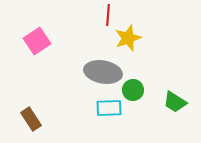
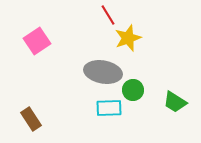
red line: rotated 35 degrees counterclockwise
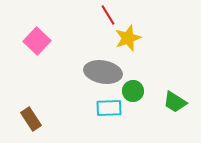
pink square: rotated 12 degrees counterclockwise
green circle: moved 1 px down
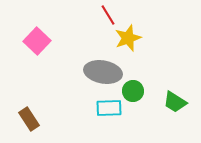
brown rectangle: moved 2 px left
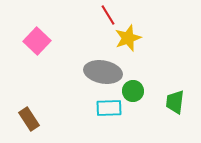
green trapezoid: rotated 65 degrees clockwise
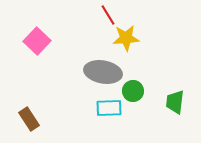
yellow star: moved 2 px left; rotated 16 degrees clockwise
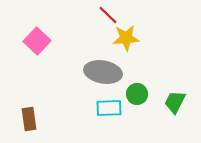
red line: rotated 15 degrees counterclockwise
green circle: moved 4 px right, 3 px down
green trapezoid: rotated 20 degrees clockwise
brown rectangle: rotated 25 degrees clockwise
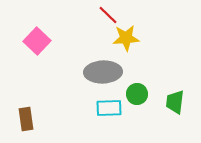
gray ellipse: rotated 12 degrees counterclockwise
green trapezoid: rotated 20 degrees counterclockwise
brown rectangle: moved 3 px left
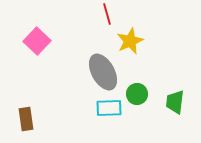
red line: moved 1 px left, 1 px up; rotated 30 degrees clockwise
yellow star: moved 4 px right, 3 px down; rotated 20 degrees counterclockwise
gray ellipse: rotated 63 degrees clockwise
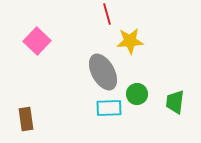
yellow star: rotated 20 degrees clockwise
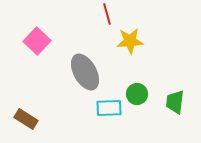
gray ellipse: moved 18 px left
brown rectangle: rotated 50 degrees counterclockwise
